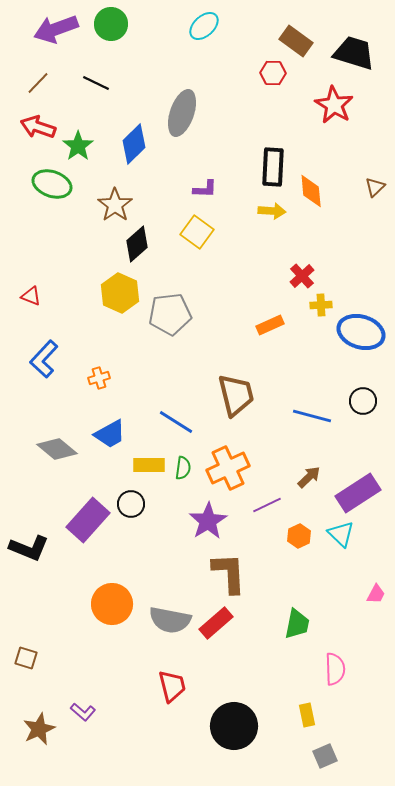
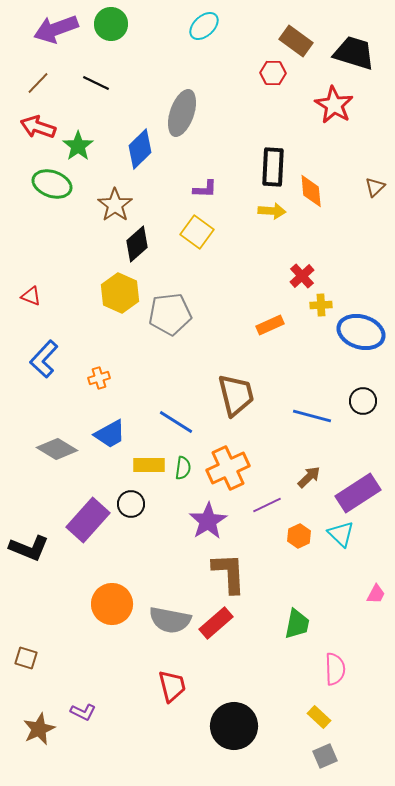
blue diamond at (134, 144): moved 6 px right, 5 px down
gray diamond at (57, 449): rotated 9 degrees counterclockwise
purple L-shape at (83, 712): rotated 15 degrees counterclockwise
yellow rectangle at (307, 715): moved 12 px right, 2 px down; rotated 35 degrees counterclockwise
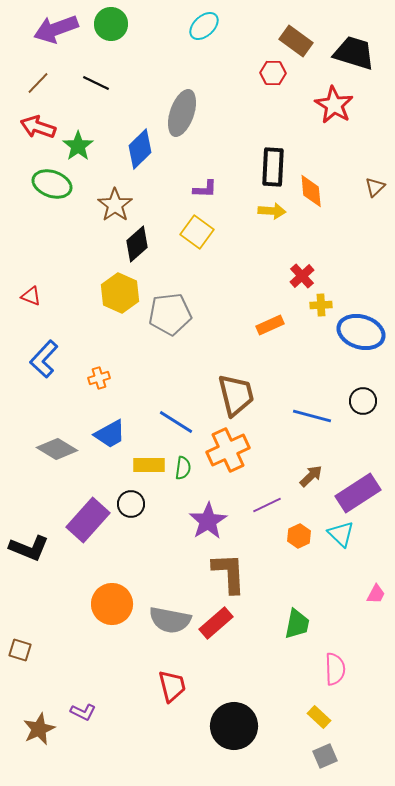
orange cross at (228, 468): moved 18 px up
brown arrow at (309, 477): moved 2 px right, 1 px up
brown square at (26, 658): moved 6 px left, 8 px up
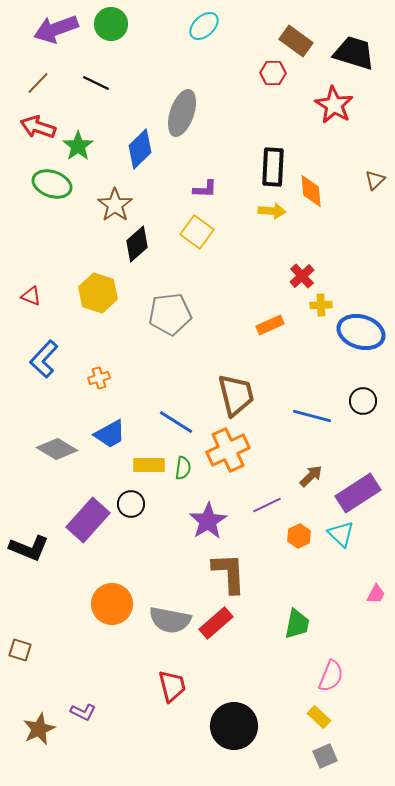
brown triangle at (375, 187): moved 7 px up
yellow hexagon at (120, 293): moved 22 px left; rotated 6 degrees counterclockwise
pink semicircle at (335, 669): moved 4 px left, 7 px down; rotated 24 degrees clockwise
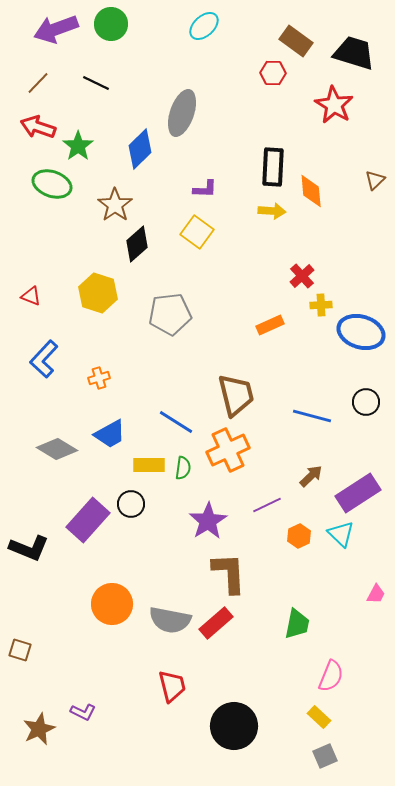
black circle at (363, 401): moved 3 px right, 1 px down
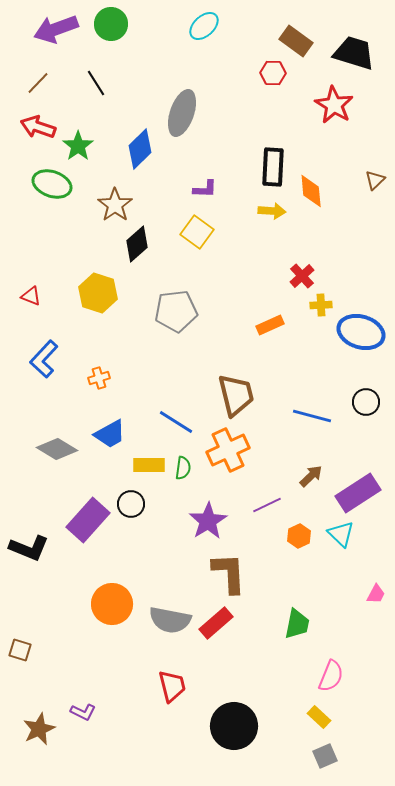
black line at (96, 83): rotated 32 degrees clockwise
gray pentagon at (170, 314): moved 6 px right, 3 px up
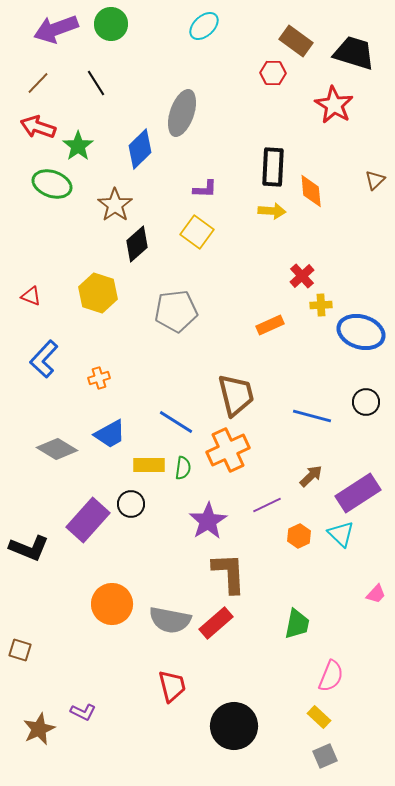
pink trapezoid at (376, 594): rotated 15 degrees clockwise
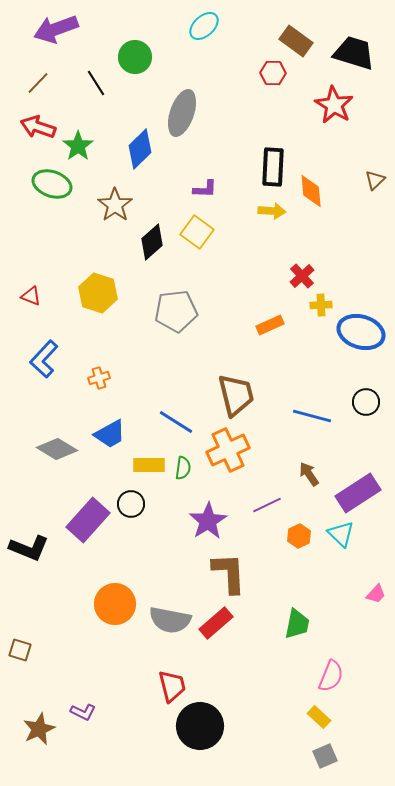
green circle at (111, 24): moved 24 px right, 33 px down
black diamond at (137, 244): moved 15 px right, 2 px up
brown arrow at (311, 476): moved 2 px left, 2 px up; rotated 80 degrees counterclockwise
orange circle at (112, 604): moved 3 px right
black circle at (234, 726): moved 34 px left
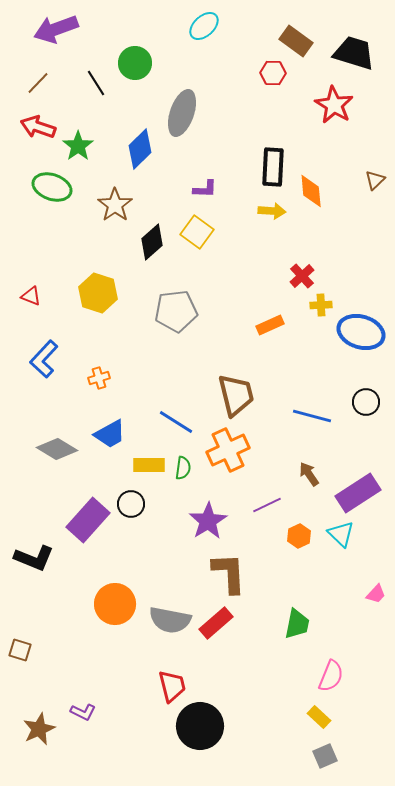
green circle at (135, 57): moved 6 px down
green ellipse at (52, 184): moved 3 px down
black L-shape at (29, 548): moved 5 px right, 10 px down
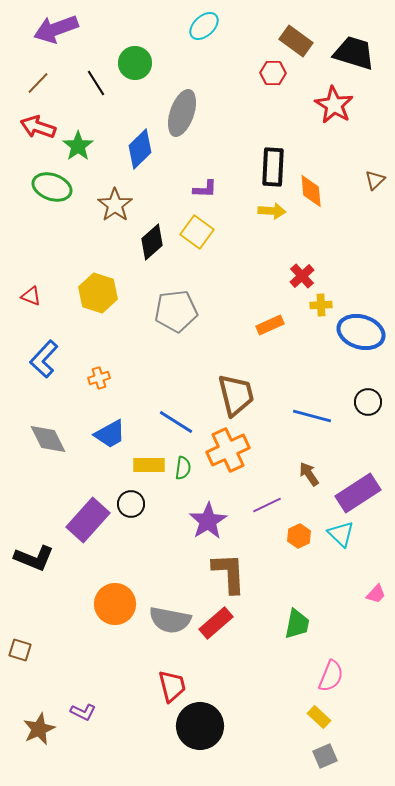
black circle at (366, 402): moved 2 px right
gray diamond at (57, 449): moved 9 px left, 10 px up; rotated 33 degrees clockwise
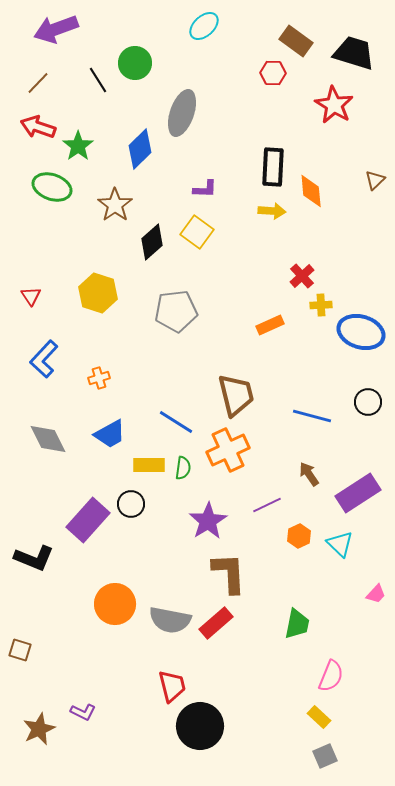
black line at (96, 83): moved 2 px right, 3 px up
red triangle at (31, 296): rotated 35 degrees clockwise
cyan triangle at (341, 534): moved 1 px left, 10 px down
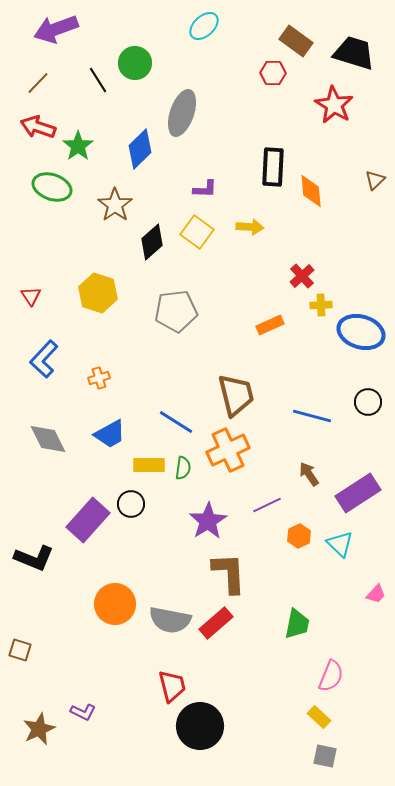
yellow arrow at (272, 211): moved 22 px left, 16 px down
gray square at (325, 756): rotated 35 degrees clockwise
